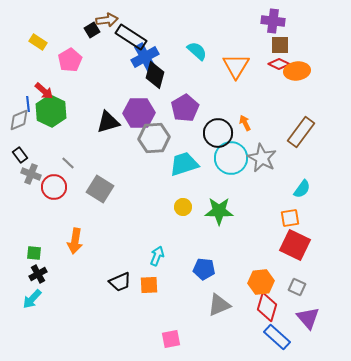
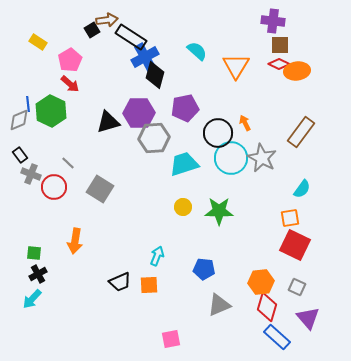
red arrow at (44, 91): moved 26 px right, 7 px up
purple pentagon at (185, 108): rotated 20 degrees clockwise
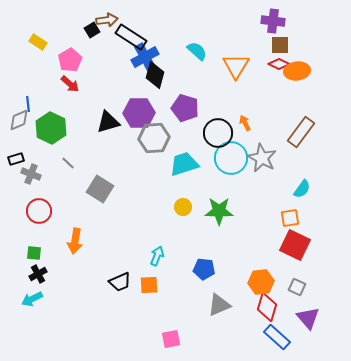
purple pentagon at (185, 108): rotated 28 degrees clockwise
green hexagon at (51, 111): moved 17 px down
black rectangle at (20, 155): moved 4 px left, 4 px down; rotated 70 degrees counterclockwise
red circle at (54, 187): moved 15 px left, 24 px down
cyan arrow at (32, 299): rotated 20 degrees clockwise
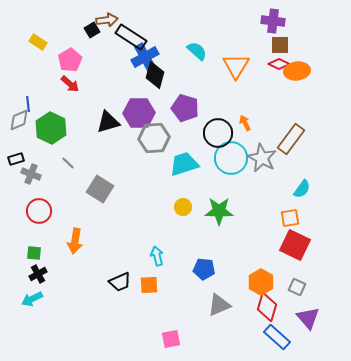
brown rectangle at (301, 132): moved 10 px left, 7 px down
cyan arrow at (157, 256): rotated 36 degrees counterclockwise
orange hexagon at (261, 282): rotated 25 degrees counterclockwise
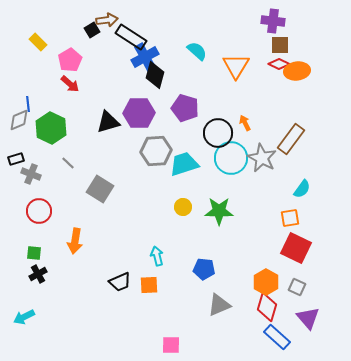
yellow rectangle at (38, 42): rotated 12 degrees clockwise
gray hexagon at (154, 138): moved 2 px right, 13 px down
red square at (295, 245): moved 1 px right, 3 px down
orange hexagon at (261, 282): moved 5 px right
cyan arrow at (32, 299): moved 8 px left, 18 px down
pink square at (171, 339): moved 6 px down; rotated 12 degrees clockwise
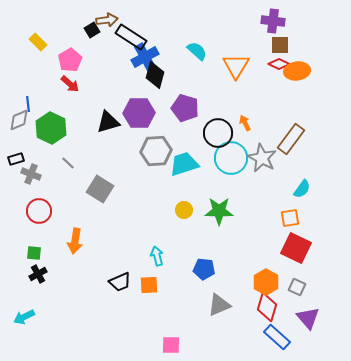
yellow circle at (183, 207): moved 1 px right, 3 px down
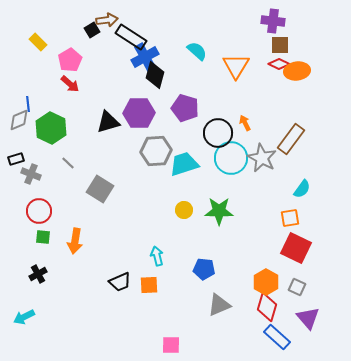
green square at (34, 253): moved 9 px right, 16 px up
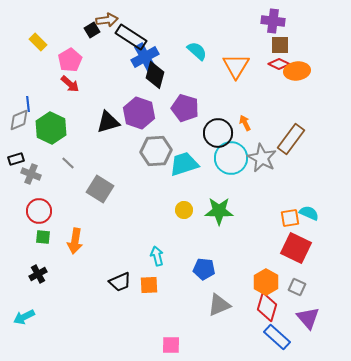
purple hexagon at (139, 113): rotated 20 degrees clockwise
cyan semicircle at (302, 189): moved 7 px right, 24 px down; rotated 102 degrees counterclockwise
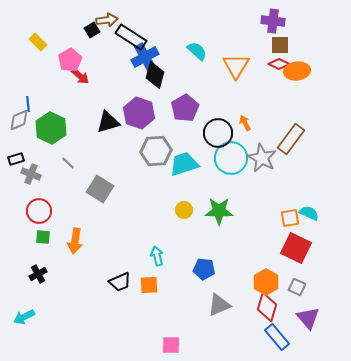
red arrow at (70, 84): moved 10 px right, 8 px up
purple pentagon at (185, 108): rotated 24 degrees clockwise
blue rectangle at (277, 337): rotated 8 degrees clockwise
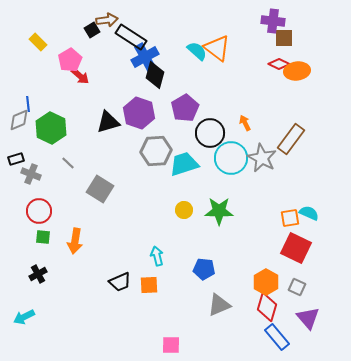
brown square at (280, 45): moved 4 px right, 7 px up
orange triangle at (236, 66): moved 19 px left, 18 px up; rotated 24 degrees counterclockwise
black circle at (218, 133): moved 8 px left
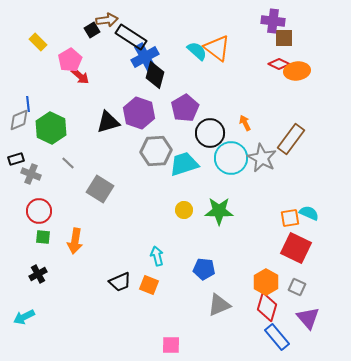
orange square at (149, 285): rotated 24 degrees clockwise
